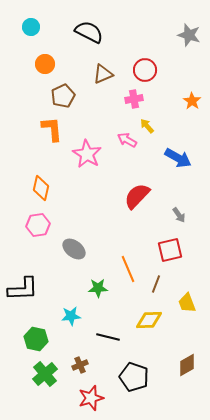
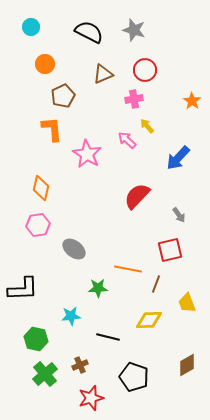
gray star: moved 55 px left, 5 px up
pink arrow: rotated 12 degrees clockwise
blue arrow: rotated 104 degrees clockwise
orange line: rotated 56 degrees counterclockwise
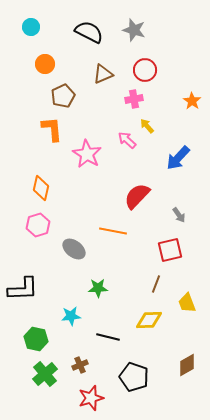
pink hexagon: rotated 10 degrees counterclockwise
orange line: moved 15 px left, 38 px up
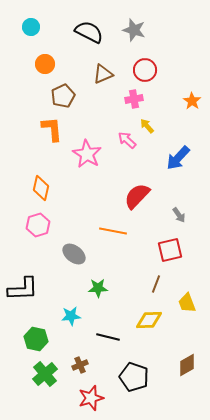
gray ellipse: moved 5 px down
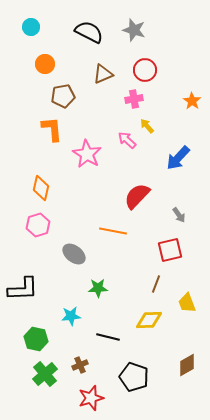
brown pentagon: rotated 15 degrees clockwise
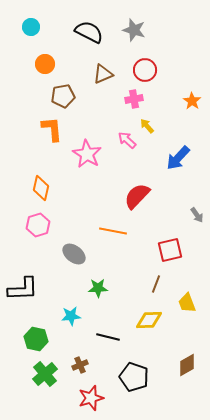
gray arrow: moved 18 px right
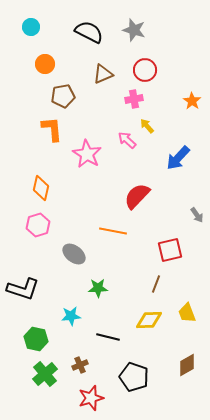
black L-shape: rotated 20 degrees clockwise
yellow trapezoid: moved 10 px down
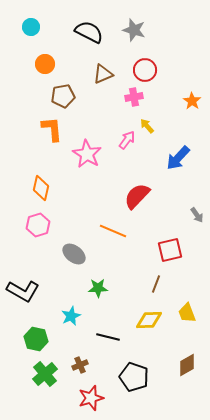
pink cross: moved 2 px up
pink arrow: rotated 84 degrees clockwise
orange line: rotated 12 degrees clockwise
black L-shape: moved 2 px down; rotated 12 degrees clockwise
cyan star: rotated 18 degrees counterclockwise
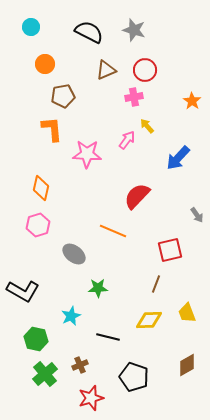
brown triangle: moved 3 px right, 4 px up
pink star: rotated 28 degrees counterclockwise
